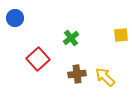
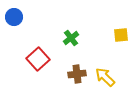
blue circle: moved 1 px left, 1 px up
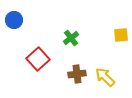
blue circle: moved 3 px down
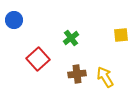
yellow arrow: rotated 15 degrees clockwise
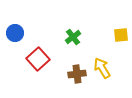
blue circle: moved 1 px right, 13 px down
green cross: moved 2 px right, 1 px up
yellow arrow: moved 3 px left, 9 px up
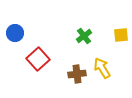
green cross: moved 11 px right, 1 px up
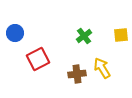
red square: rotated 15 degrees clockwise
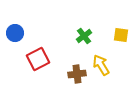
yellow square: rotated 14 degrees clockwise
yellow arrow: moved 1 px left, 3 px up
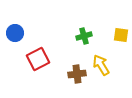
green cross: rotated 21 degrees clockwise
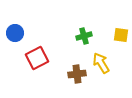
red square: moved 1 px left, 1 px up
yellow arrow: moved 2 px up
